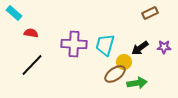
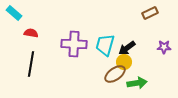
black arrow: moved 13 px left
black line: moved 1 px left, 1 px up; rotated 35 degrees counterclockwise
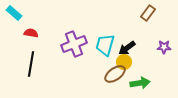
brown rectangle: moved 2 px left; rotated 28 degrees counterclockwise
purple cross: rotated 25 degrees counterclockwise
green arrow: moved 3 px right
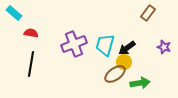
purple star: rotated 16 degrees clockwise
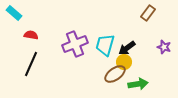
red semicircle: moved 2 px down
purple cross: moved 1 px right
black line: rotated 15 degrees clockwise
green arrow: moved 2 px left, 1 px down
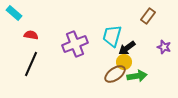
brown rectangle: moved 3 px down
cyan trapezoid: moved 7 px right, 9 px up
green arrow: moved 1 px left, 8 px up
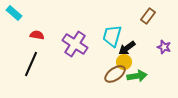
red semicircle: moved 6 px right
purple cross: rotated 35 degrees counterclockwise
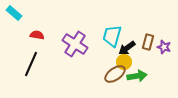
brown rectangle: moved 26 px down; rotated 21 degrees counterclockwise
